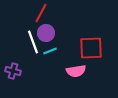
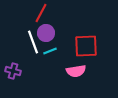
red square: moved 5 px left, 2 px up
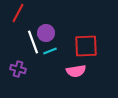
red line: moved 23 px left
purple cross: moved 5 px right, 2 px up
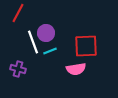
pink semicircle: moved 2 px up
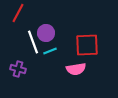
red square: moved 1 px right, 1 px up
